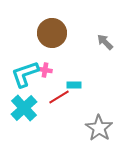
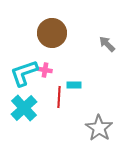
gray arrow: moved 2 px right, 2 px down
cyan L-shape: moved 1 px left, 1 px up
red line: rotated 55 degrees counterclockwise
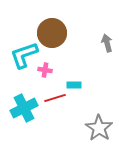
gray arrow: moved 1 px up; rotated 30 degrees clockwise
cyan L-shape: moved 18 px up
red line: moved 4 px left, 1 px down; rotated 70 degrees clockwise
cyan cross: rotated 16 degrees clockwise
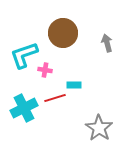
brown circle: moved 11 px right
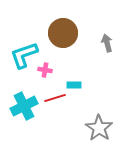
cyan cross: moved 2 px up
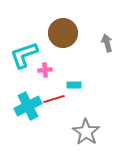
pink cross: rotated 16 degrees counterclockwise
red line: moved 1 px left, 1 px down
cyan cross: moved 4 px right
gray star: moved 13 px left, 4 px down
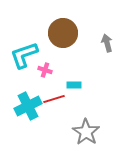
pink cross: rotated 24 degrees clockwise
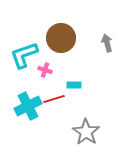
brown circle: moved 2 px left, 5 px down
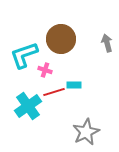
brown circle: moved 1 px down
red line: moved 7 px up
cyan cross: rotated 8 degrees counterclockwise
gray star: rotated 12 degrees clockwise
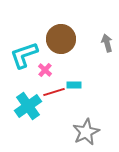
pink cross: rotated 24 degrees clockwise
